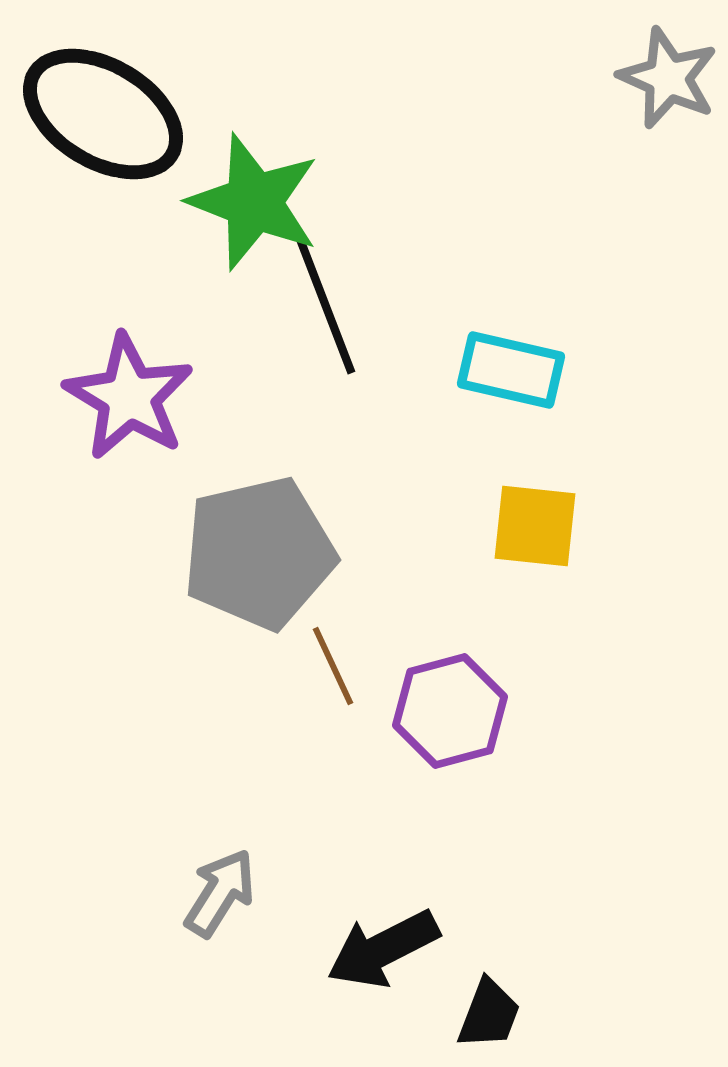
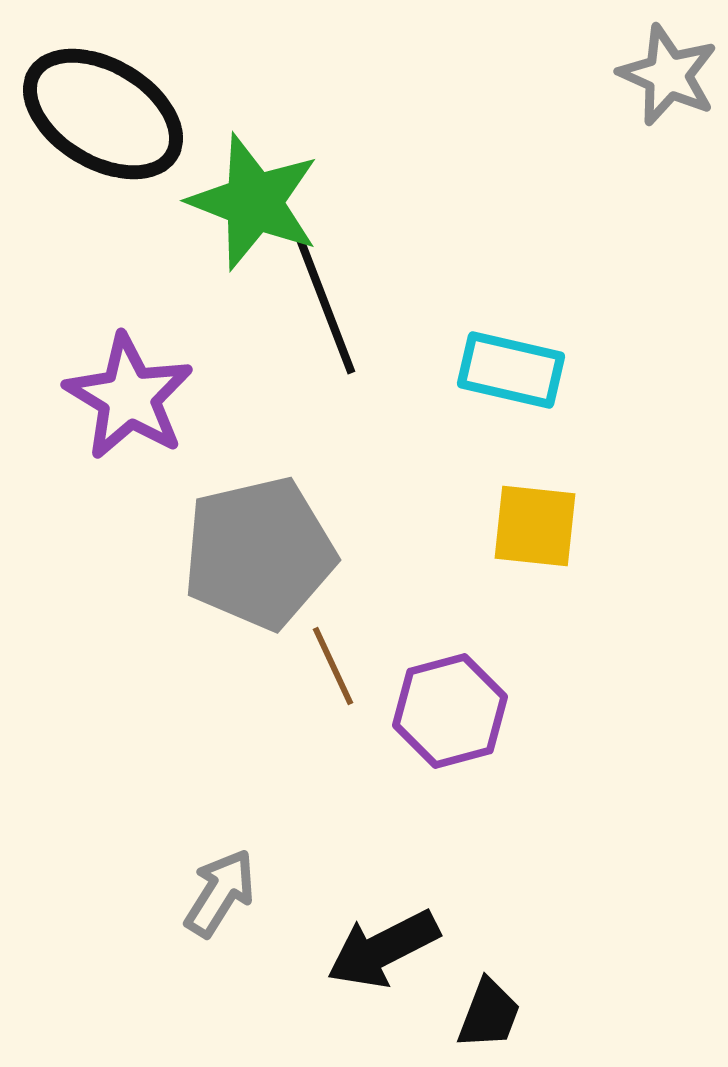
gray star: moved 3 px up
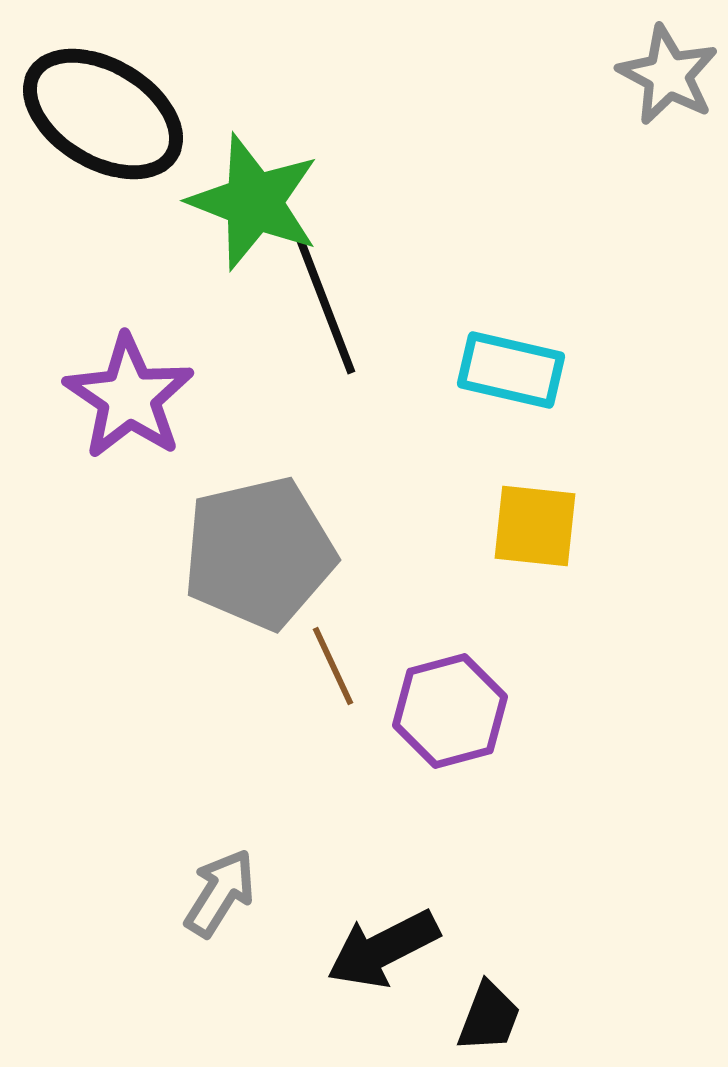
gray star: rotated 4 degrees clockwise
purple star: rotated 3 degrees clockwise
black trapezoid: moved 3 px down
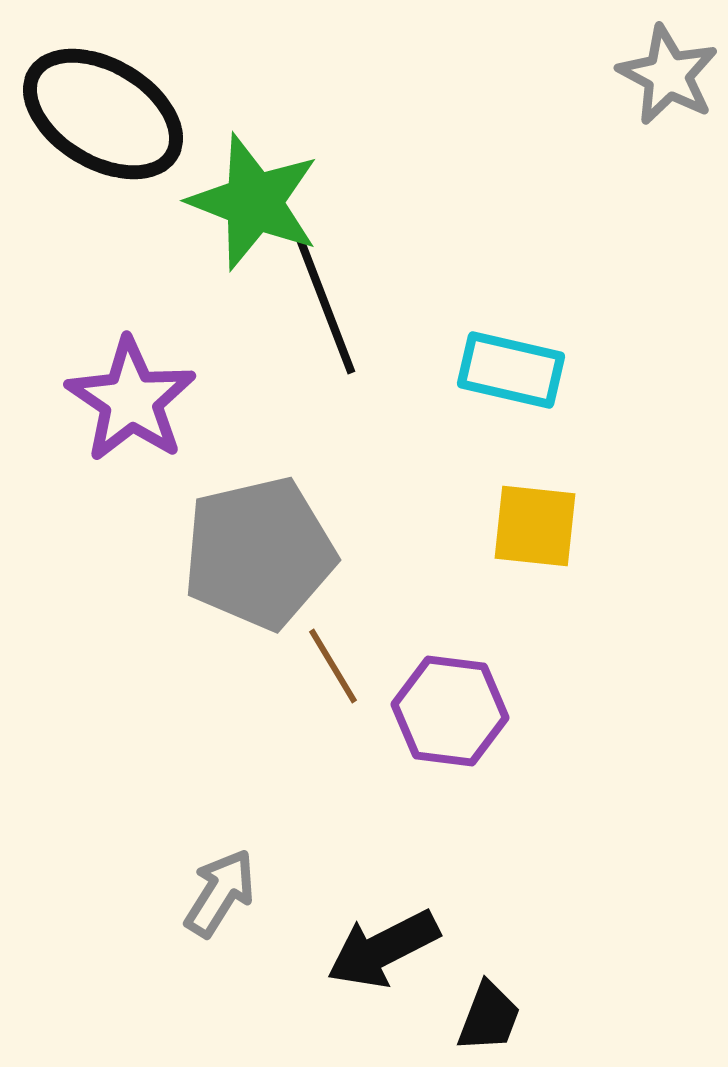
purple star: moved 2 px right, 3 px down
brown line: rotated 6 degrees counterclockwise
purple hexagon: rotated 22 degrees clockwise
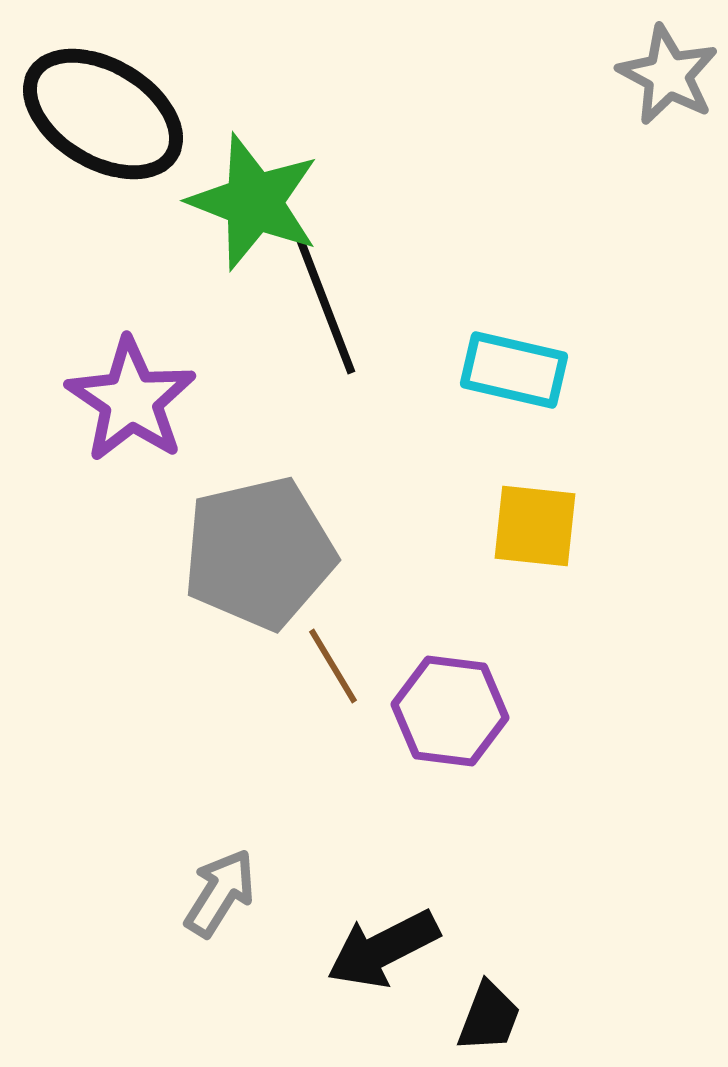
cyan rectangle: moved 3 px right
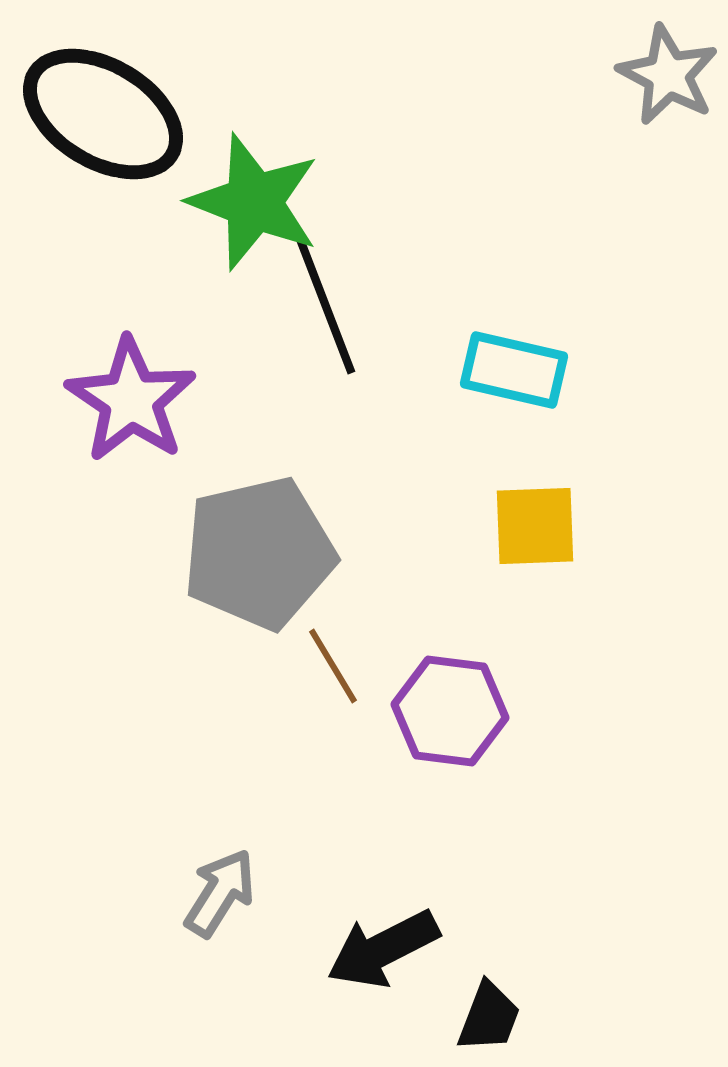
yellow square: rotated 8 degrees counterclockwise
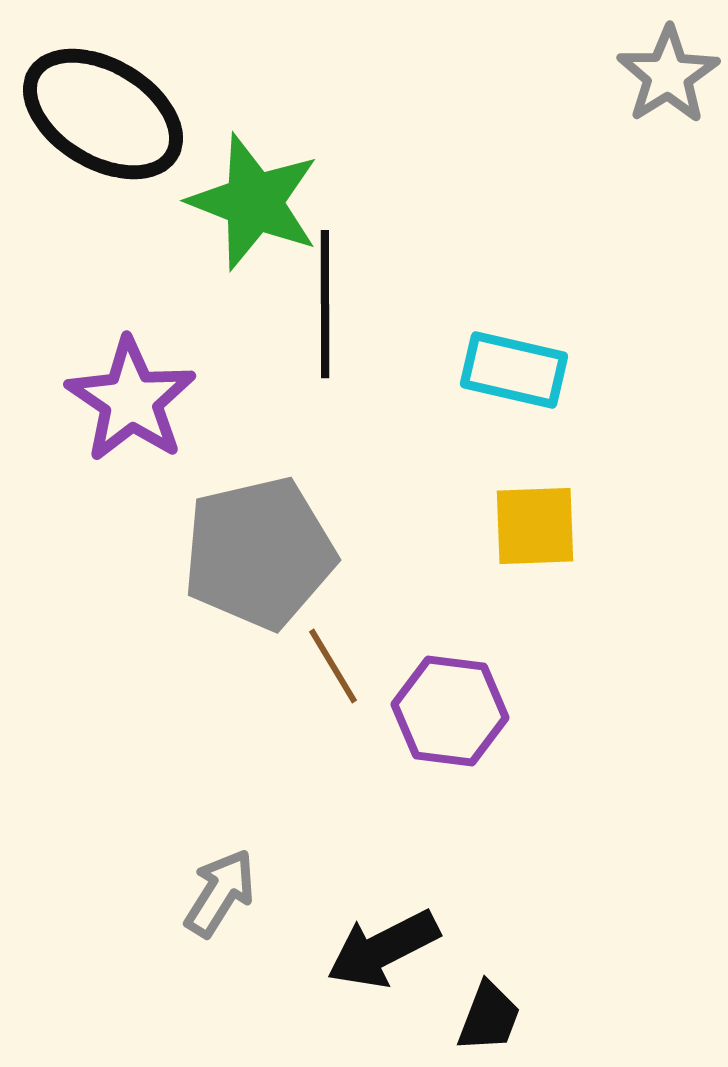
gray star: rotated 12 degrees clockwise
black line: rotated 21 degrees clockwise
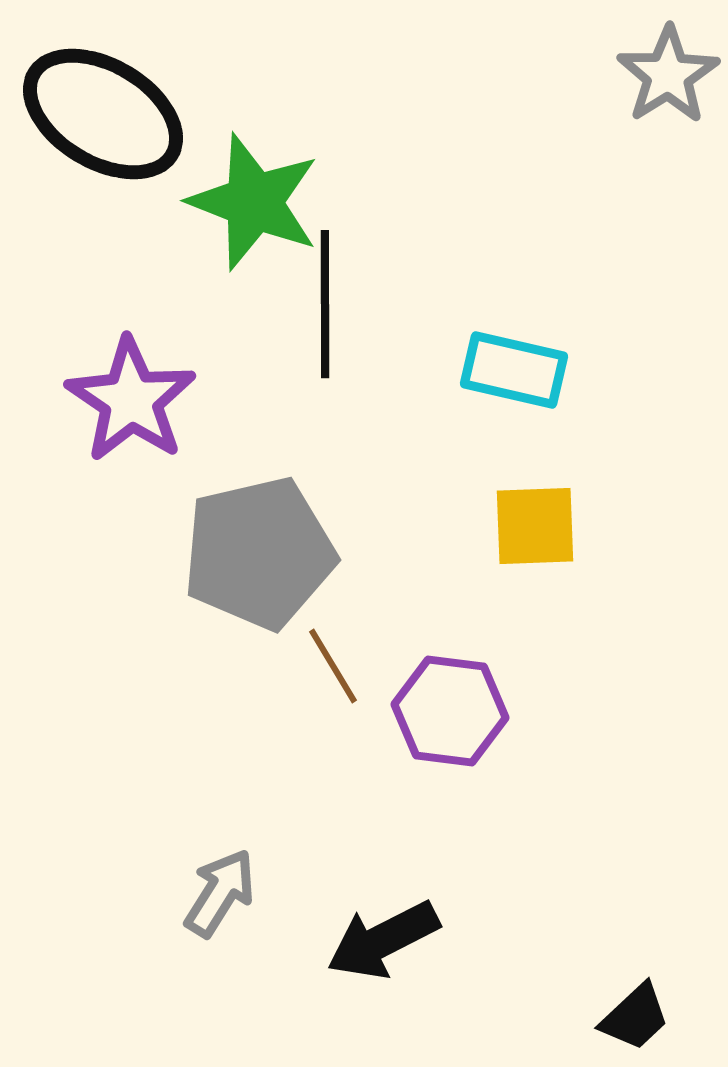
black arrow: moved 9 px up
black trapezoid: moved 146 px right; rotated 26 degrees clockwise
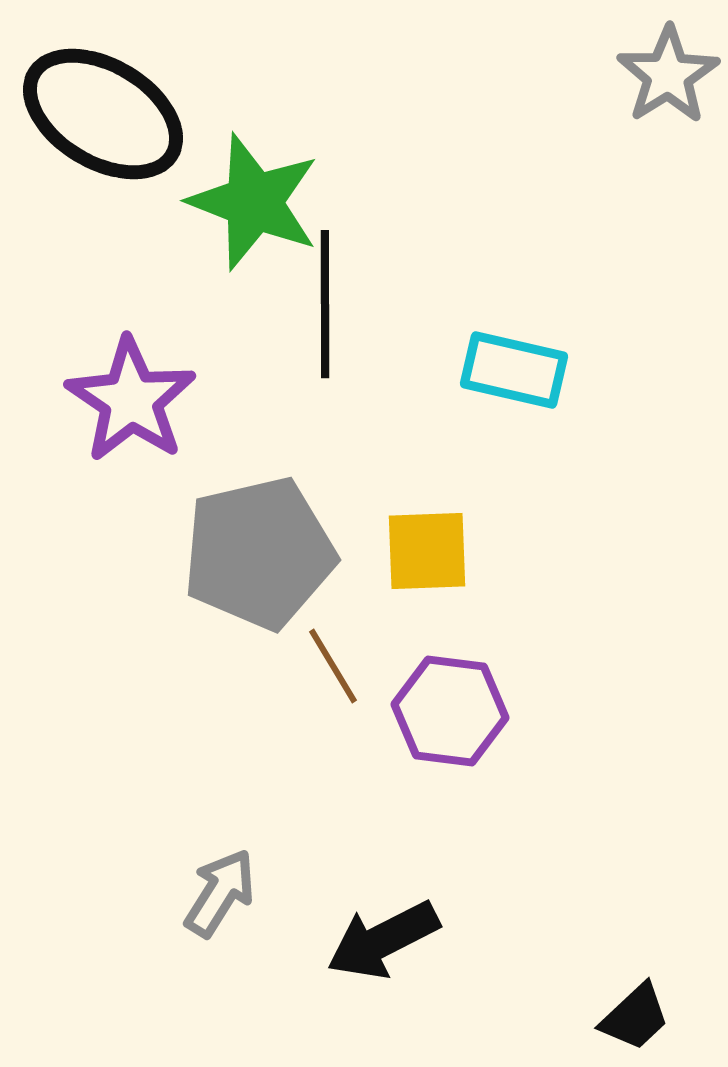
yellow square: moved 108 px left, 25 px down
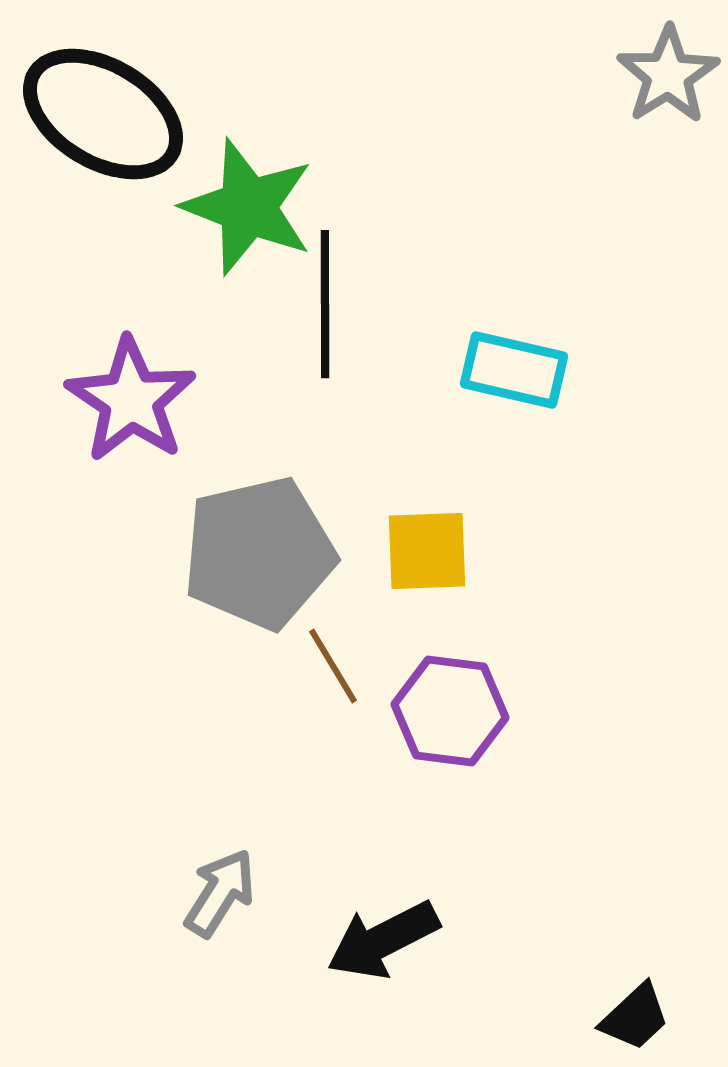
green star: moved 6 px left, 5 px down
